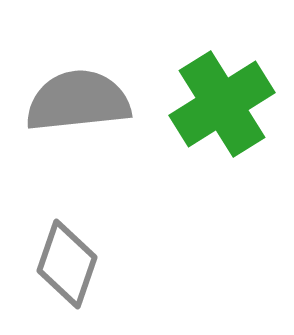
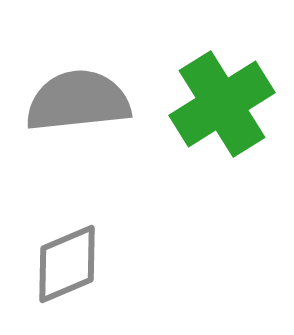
gray diamond: rotated 48 degrees clockwise
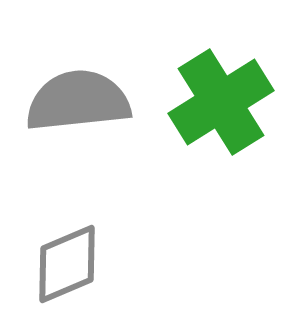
green cross: moved 1 px left, 2 px up
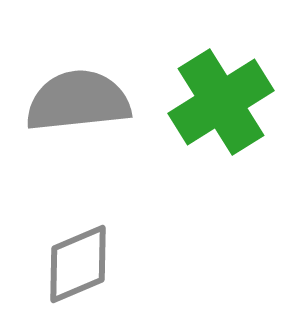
gray diamond: moved 11 px right
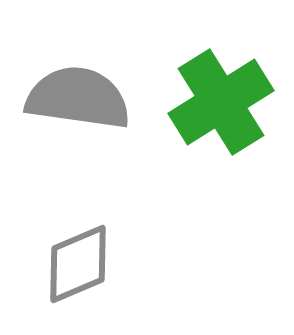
gray semicircle: moved 3 px up; rotated 14 degrees clockwise
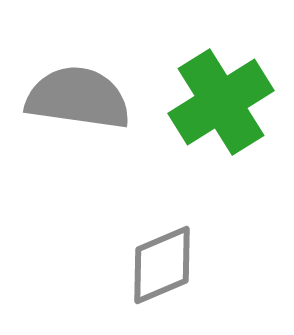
gray diamond: moved 84 px right, 1 px down
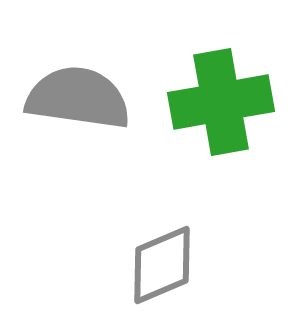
green cross: rotated 22 degrees clockwise
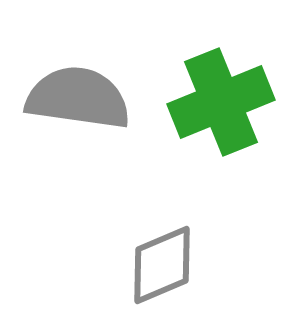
green cross: rotated 12 degrees counterclockwise
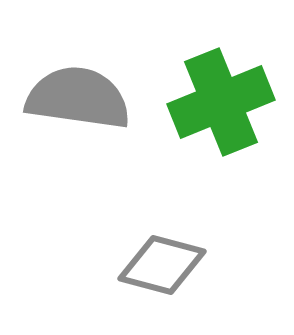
gray diamond: rotated 38 degrees clockwise
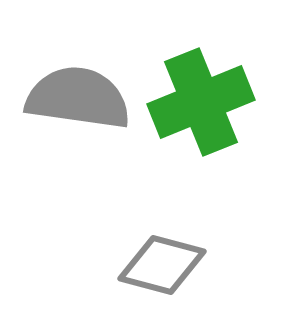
green cross: moved 20 px left
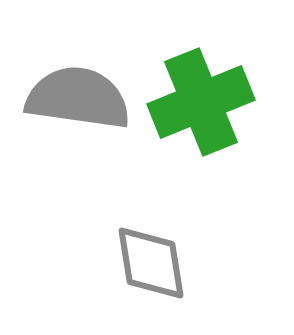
gray diamond: moved 11 px left, 2 px up; rotated 66 degrees clockwise
